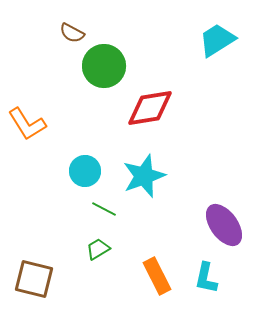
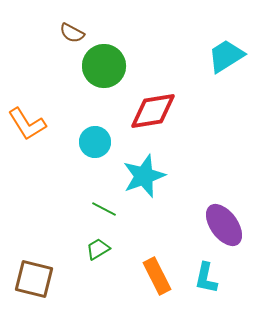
cyan trapezoid: moved 9 px right, 16 px down
red diamond: moved 3 px right, 3 px down
cyan circle: moved 10 px right, 29 px up
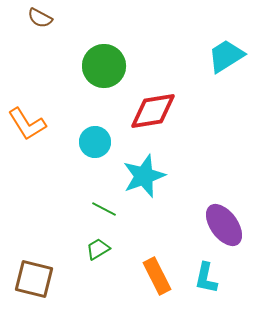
brown semicircle: moved 32 px left, 15 px up
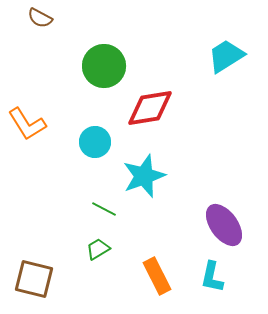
red diamond: moved 3 px left, 3 px up
cyan L-shape: moved 6 px right, 1 px up
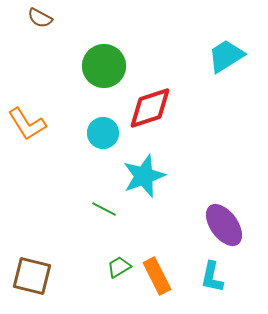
red diamond: rotated 9 degrees counterclockwise
cyan circle: moved 8 px right, 9 px up
green trapezoid: moved 21 px right, 18 px down
brown square: moved 2 px left, 3 px up
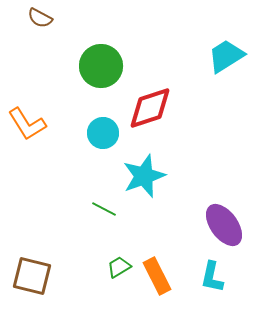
green circle: moved 3 px left
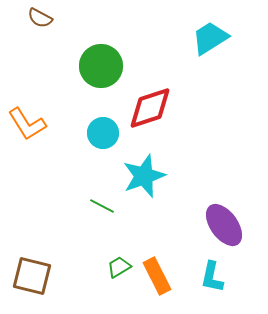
cyan trapezoid: moved 16 px left, 18 px up
green line: moved 2 px left, 3 px up
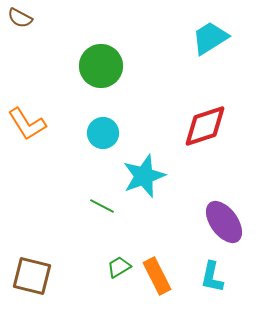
brown semicircle: moved 20 px left
red diamond: moved 55 px right, 18 px down
purple ellipse: moved 3 px up
